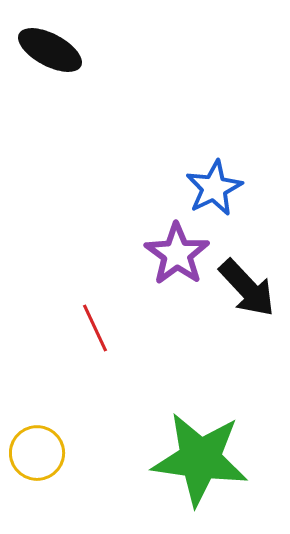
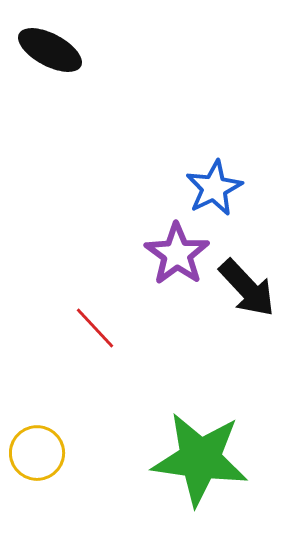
red line: rotated 18 degrees counterclockwise
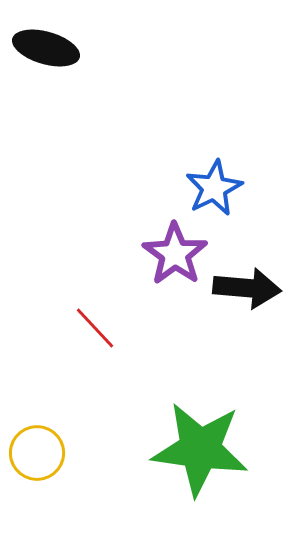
black ellipse: moved 4 px left, 2 px up; rotated 12 degrees counterclockwise
purple star: moved 2 px left
black arrow: rotated 42 degrees counterclockwise
green star: moved 10 px up
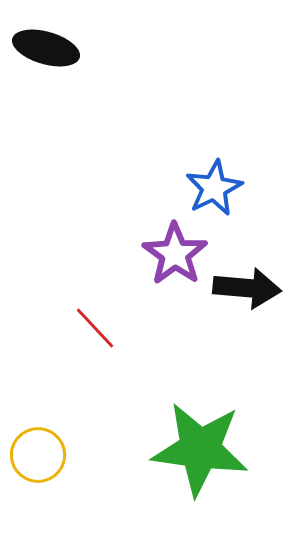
yellow circle: moved 1 px right, 2 px down
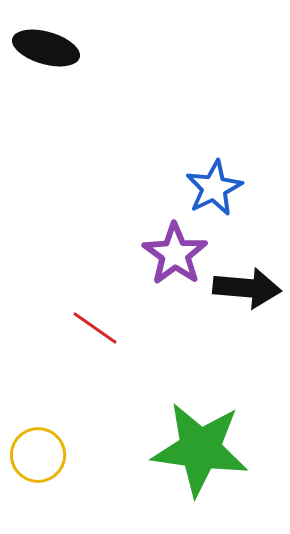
red line: rotated 12 degrees counterclockwise
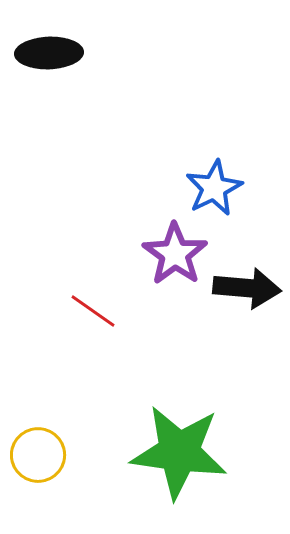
black ellipse: moved 3 px right, 5 px down; rotated 18 degrees counterclockwise
red line: moved 2 px left, 17 px up
green star: moved 21 px left, 3 px down
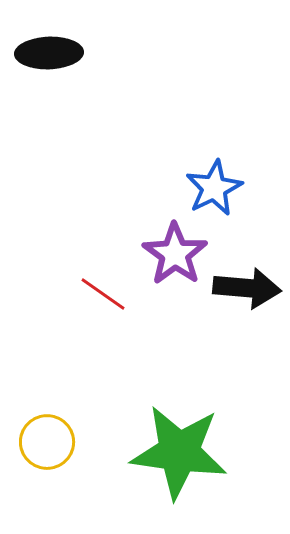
red line: moved 10 px right, 17 px up
yellow circle: moved 9 px right, 13 px up
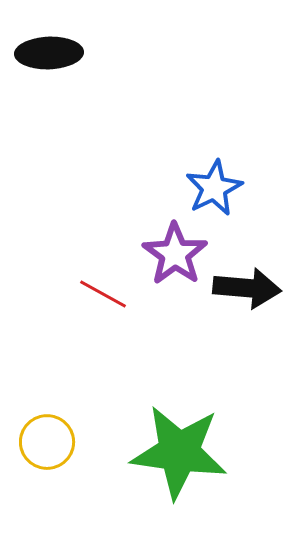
red line: rotated 6 degrees counterclockwise
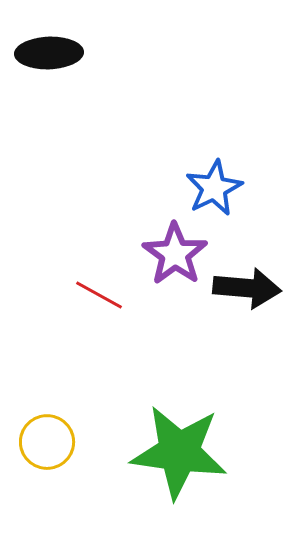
red line: moved 4 px left, 1 px down
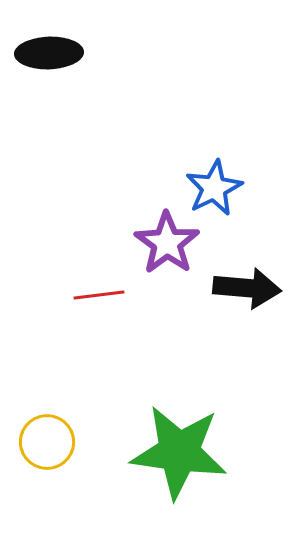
purple star: moved 8 px left, 11 px up
red line: rotated 36 degrees counterclockwise
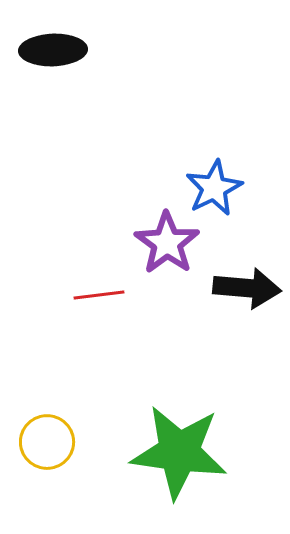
black ellipse: moved 4 px right, 3 px up
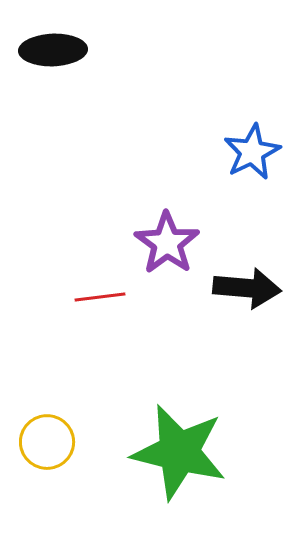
blue star: moved 38 px right, 36 px up
red line: moved 1 px right, 2 px down
green star: rotated 6 degrees clockwise
